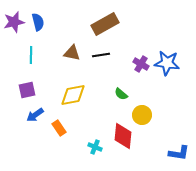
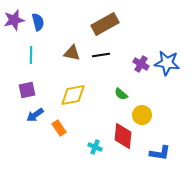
purple star: moved 2 px up
blue L-shape: moved 19 px left
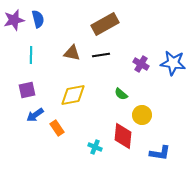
blue semicircle: moved 3 px up
blue star: moved 6 px right
orange rectangle: moved 2 px left
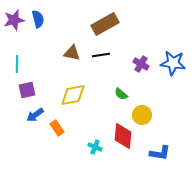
cyan line: moved 14 px left, 9 px down
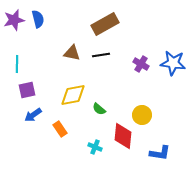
green semicircle: moved 22 px left, 15 px down
blue arrow: moved 2 px left
orange rectangle: moved 3 px right, 1 px down
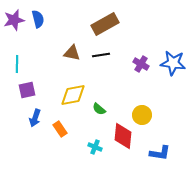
blue arrow: moved 2 px right, 3 px down; rotated 36 degrees counterclockwise
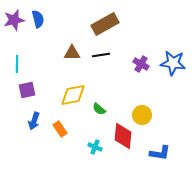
brown triangle: rotated 12 degrees counterclockwise
blue arrow: moved 1 px left, 3 px down
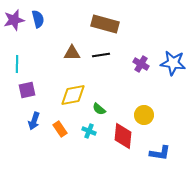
brown rectangle: rotated 44 degrees clockwise
yellow circle: moved 2 px right
cyan cross: moved 6 px left, 16 px up
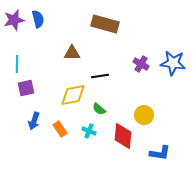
black line: moved 1 px left, 21 px down
purple square: moved 1 px left, 2 px up
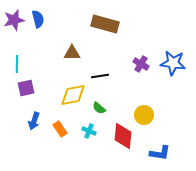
green semicircle: moved 1 px up
